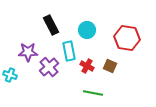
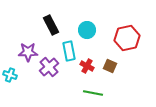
red hexagon: rotated 20 degrees counterclockwise
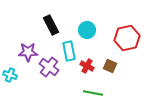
purple cross: rotated 12 degrees counterclockwise
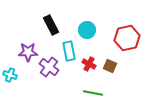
red cross: moved 2 px right, 2 px up
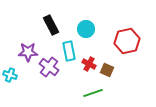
cyan circle: moved 1 px left, 1 px up
red hexagon: moved 3 px down
brown square: moved 3 px left, 4 px down
green line: rotated 30 degrees counterclockwise
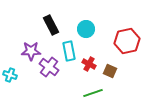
purple star: moved 3 px right, 1 px up
brown square: moved 3 px right, 1 px down
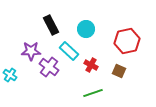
cyan rectangle: rotated 36 degrees counterclockwise
red cross: moved 2 px right, 1 px down
brown square: moved 9 px right
cyan cross: rotated 16 degrees clockwise
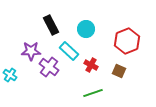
red hexagon: rotated 10 degrees counterclockwise
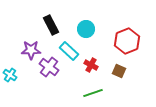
purple star: moved 1 px up
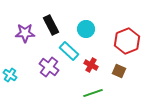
purple star: moved 6 px left, 17 px up
